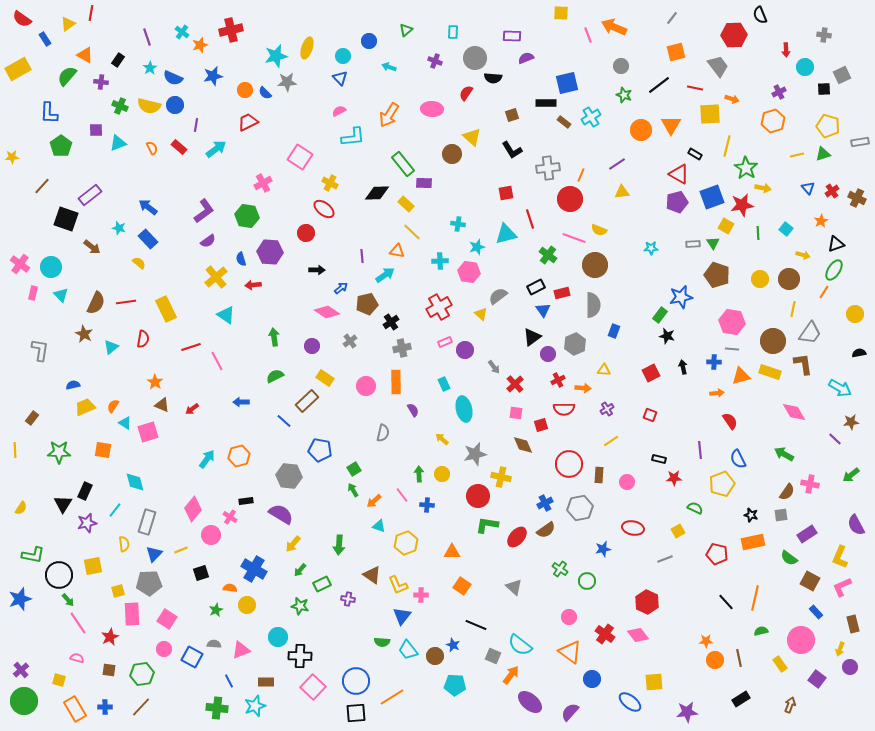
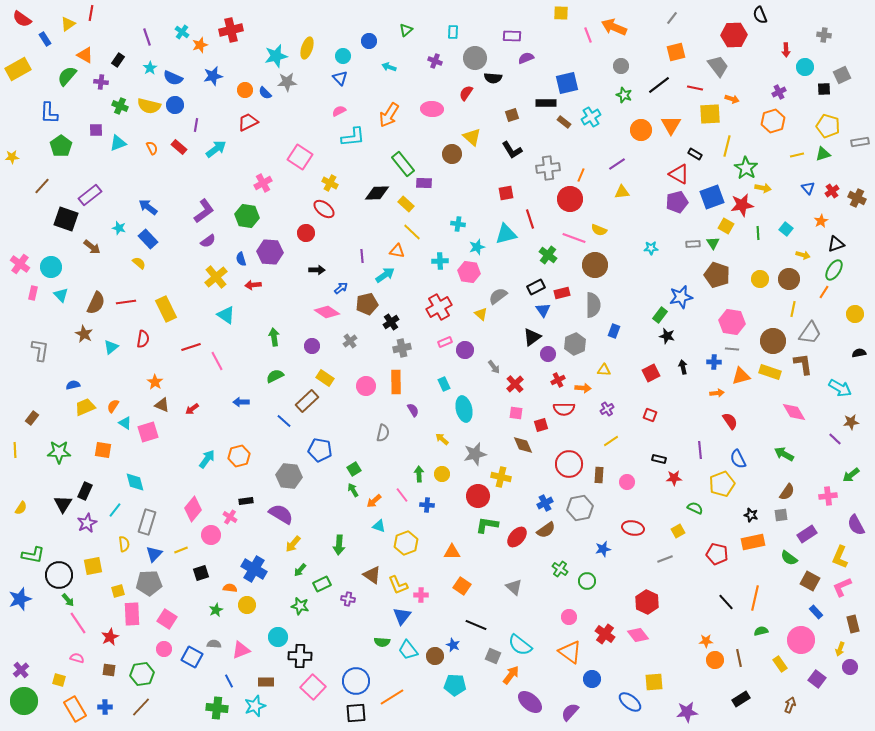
pink cross at (810, 484): moved 18 px right, 12 px down; rotated 18 degrees counterclockwise
purple star at (87, 523): rotated 12 degrees counterclockwise
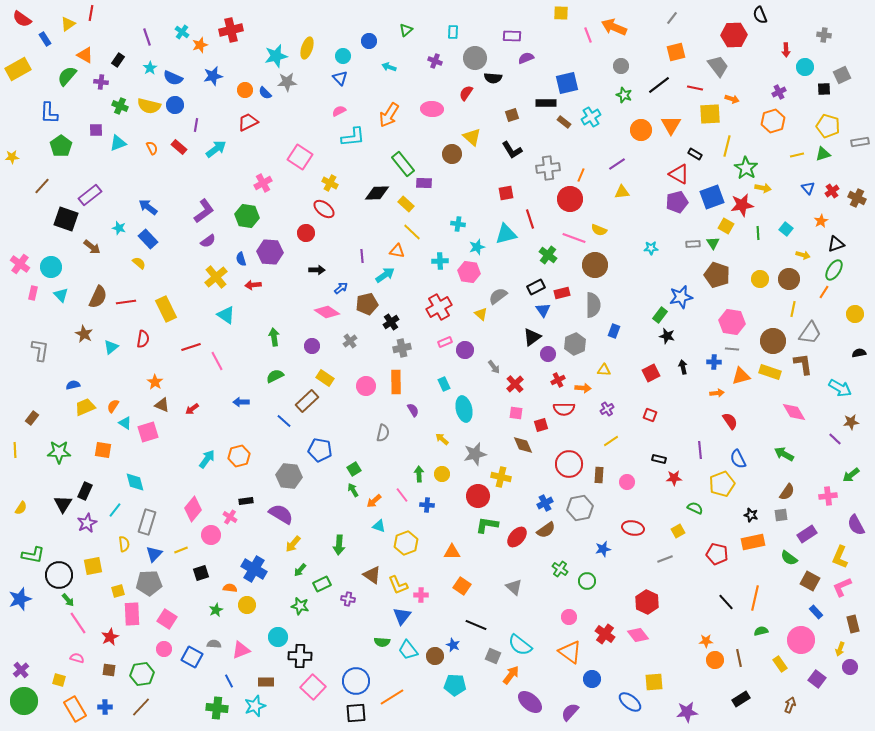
brown semicircle at (96, 303): moved 2 px right, 6 px up
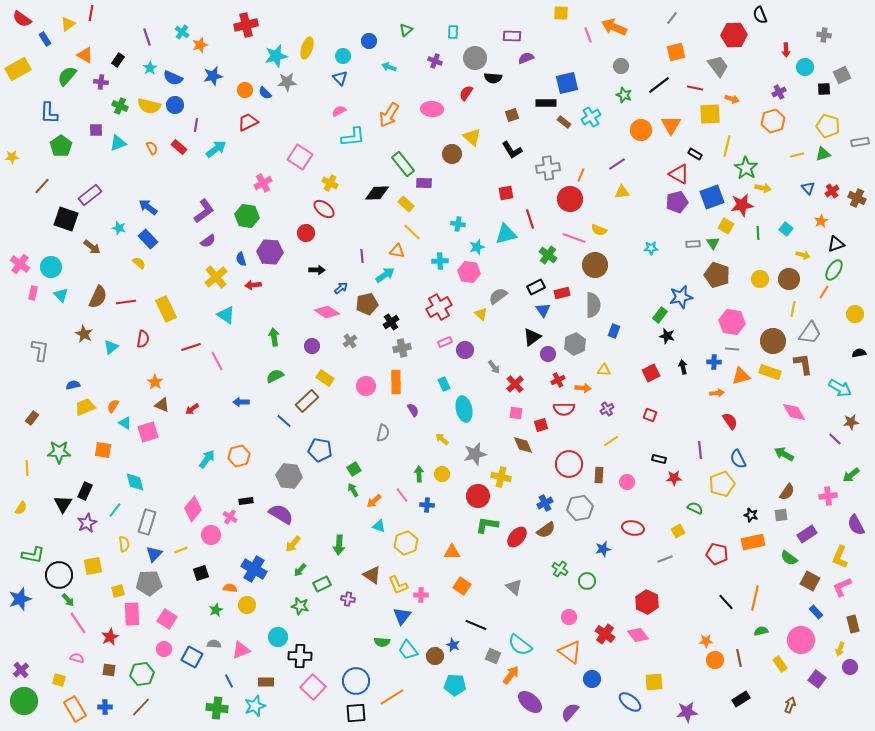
red cross at (231, 30): moved 15 px right, 5 px up
yellow line at (15, 450): moved 12 px right, 18 px down
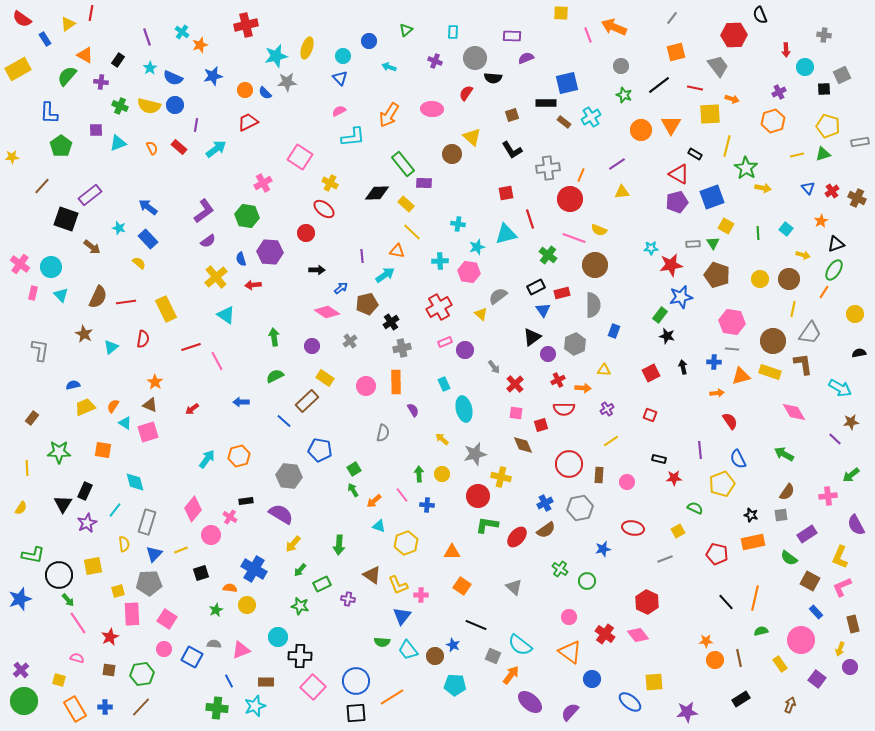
red star at (742, 205): moved 71 px left, 60 px down
brown triangle at (162, 405): moved 12 px left
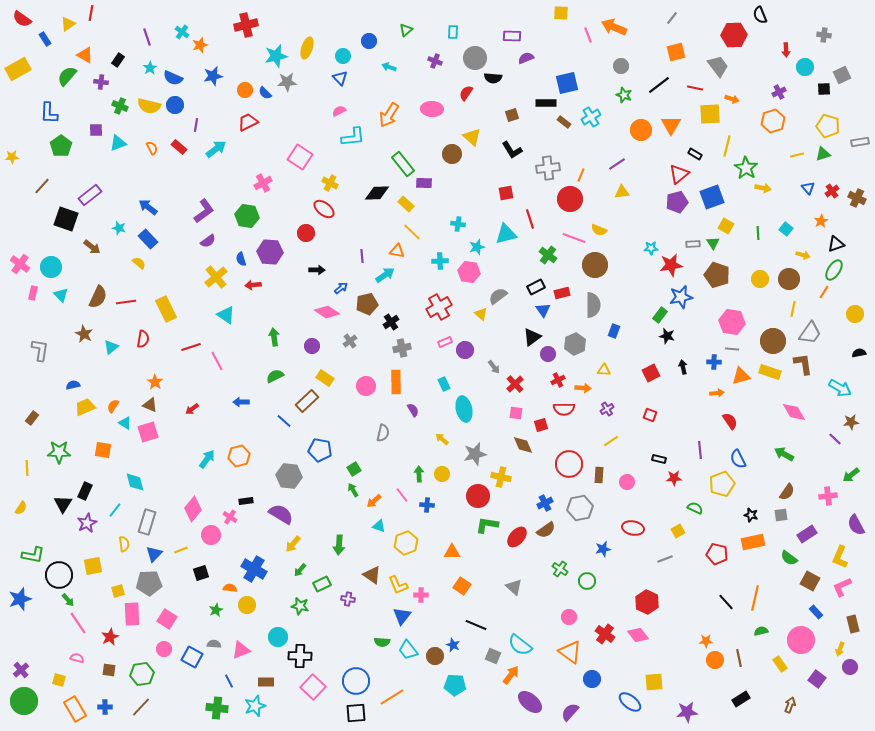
red triangle at (679, 174): rotated 50 degrees clockwise
